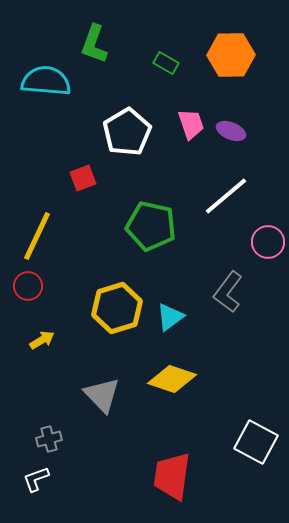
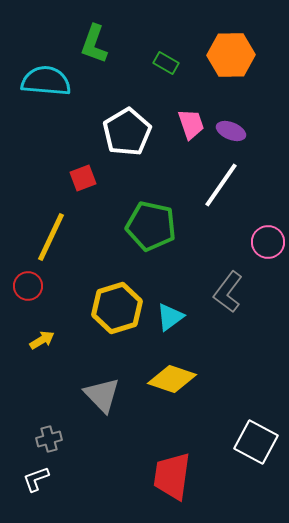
white line: moved 5 px left, 11 px up; rotated 15 degrees counterclockwise
yellow line: moved 14 px right, 1 px down
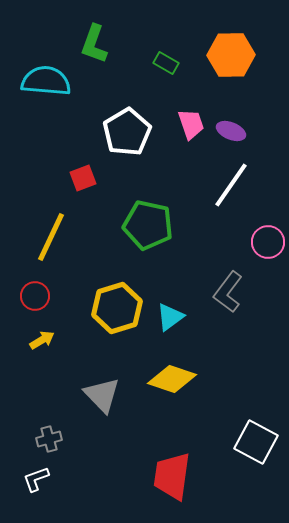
white line: moved 10 px right
green pentagon: moved 3 px left, 1 px up
red circle: moved 7 px right, 10 px down
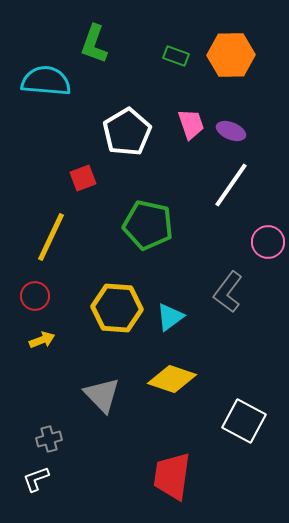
green rectangle: moved 10 px right, 7 px up; rotated 10 degrees counterclockwise
yellow hexagon: rotated 21 degrees clockwise
yellow arrow: rotated 10 degrees clockwise
white square: moved 12 px left, 21 px up
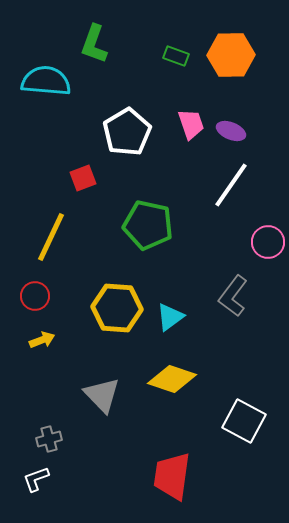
gray L-shape: moved 5 px right, 4 px down
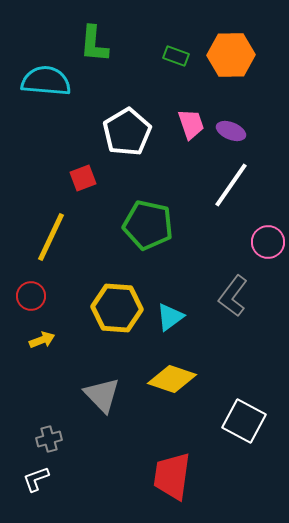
green L-shape: rotated 15 degrees counterclockwise
red circle: moved 4 px left
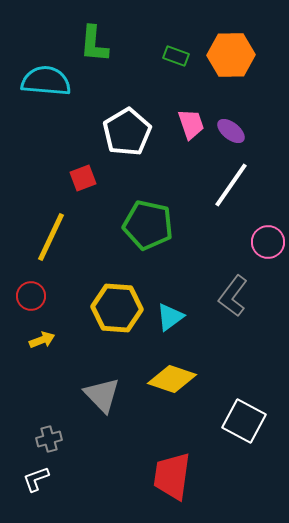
purple ellipse: rotated 16 degrees clockwise
